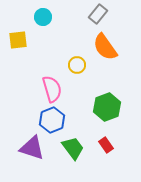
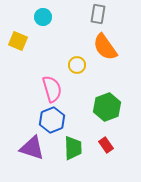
gray rectangle: rotated 30 degrees counterclockwise
yellow square: moved 1 px down; rotated 30 degrees clockwise
green trapezoid: rotated 35 degrees clockwise
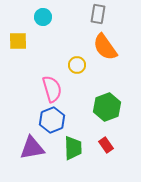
yellow square: rotated 24 degrees counterclockwise
purple triangle: rotated 28 degrees counterclockwise
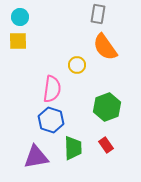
cyan circle: moved 23 px left
pink semicircle: rotated 24 degrees clockwise
blue hexagon: moved 1 px left; rotated 20 degrees counterclockwise
purple triangle: moved 4 px right, 9 px down
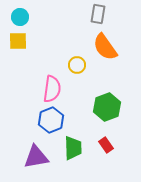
blue hexagon: rotated 20 degrees clockwise
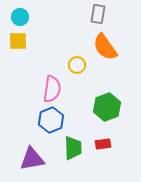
red rectangle: moved 3 px left, 1 px up; rotated 63 degrees counterclockwise
purple triangle: moved 4 px left, 2 px down
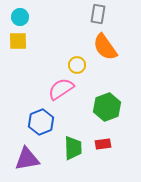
pink semicircle: moved 9 px right; rotated 132 degrees counterclockwise
blue hexagon: moved 10 px left, 2 px down
purple triangle: moved 5 px left
